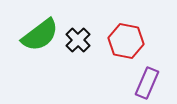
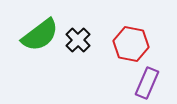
red hexagon: moved 5 px right, 3 px down
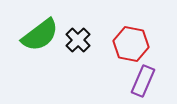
purple rectangle: moved 4 px left, 2 px up
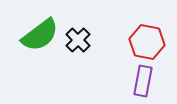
red hexagon: moved 16 px right, 2 px up
purple rectangle: rotated 12 degrees counterclockwise
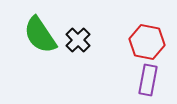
green semicircle: rotated 93 degrees clockwise
purple rectangle: moved 5 px right, 1 px up
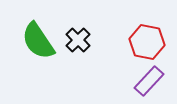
green semicircle: moved 2 px left, 6 px down
purple rectangle: moved 1 px right, 1 px down; rotated 32 degrees clockwise
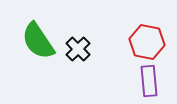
black cross: moved 9 px down
purple rectangle: rotated 48 degrees counterclockwise
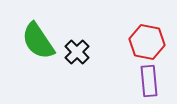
black cross: moved 1 px left, 3 px down
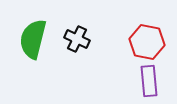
green semicircle: moved 5 px left, 2 px up; rotated 48 degrees clockwise
black cross: moved 13 px up; rotated 20 degrees counterclockwise
